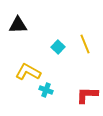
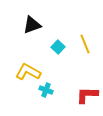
black triangle: moved 14 px right; rotated 18 degrees counterclockwise
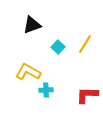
yellow line: rotated 54 degrees clockwise
cyan cross: rotated 24 degrees counterclockwise
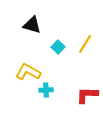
black triangle: rotated 36 degrees clockwise
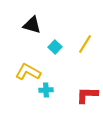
cyan square: moved 3 px left
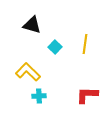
yellow line: rotated 24 degrees counterclockwise
yellow L-shape: rotated 15 degrees clockwise
cyan cross: moved 7 px left, 6 px down
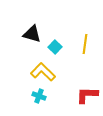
black triangle: moved 9 px down
yellow L-shape: moved 15 px right
cyan cross: rotated 24 degrees clockwise
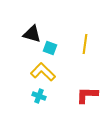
cyan square: moved 5 px left, 1 px down; rotated 24 degrees counterclockwise
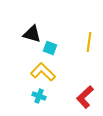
yellow line: moved 4 px right, 2 px up
red L-shape: moved 2 px left, 2 px down; rotated 45 degrees counterclockwise
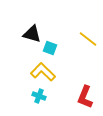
yellow line: moved 1 px left, 3 px up; rotated 60 degrees counterclockwise
red L-shape: rotated 25 degrees counterclockwise
